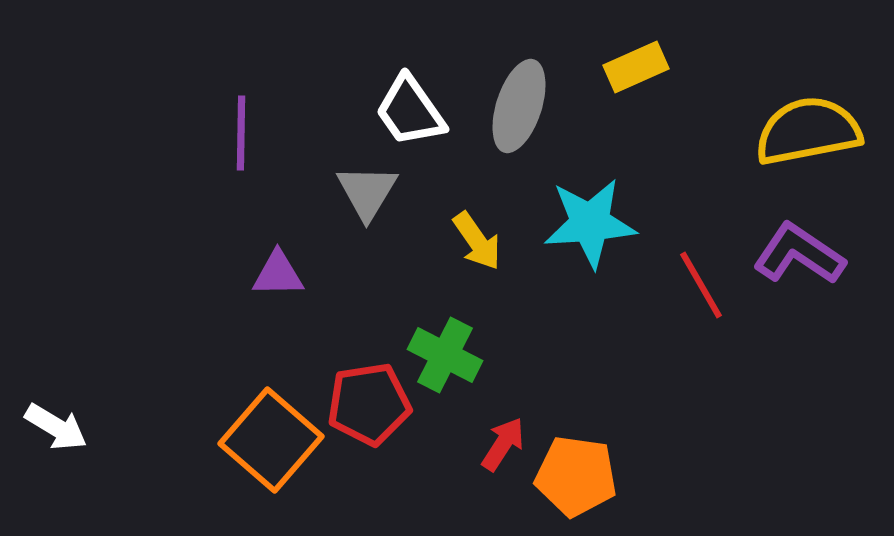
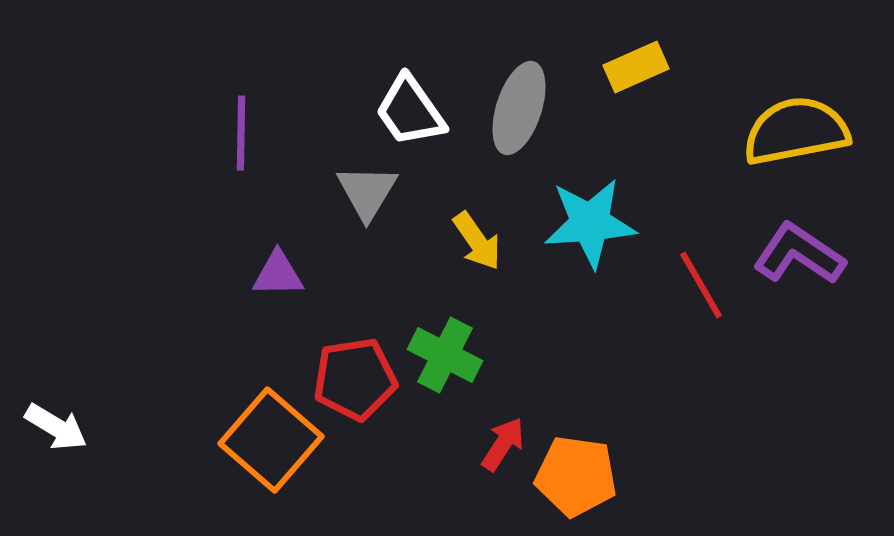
gray ellipse: moved 2 px down
yellow semicircle: moved 12 px left
red pentagon: moved 14 px left, 25 px up
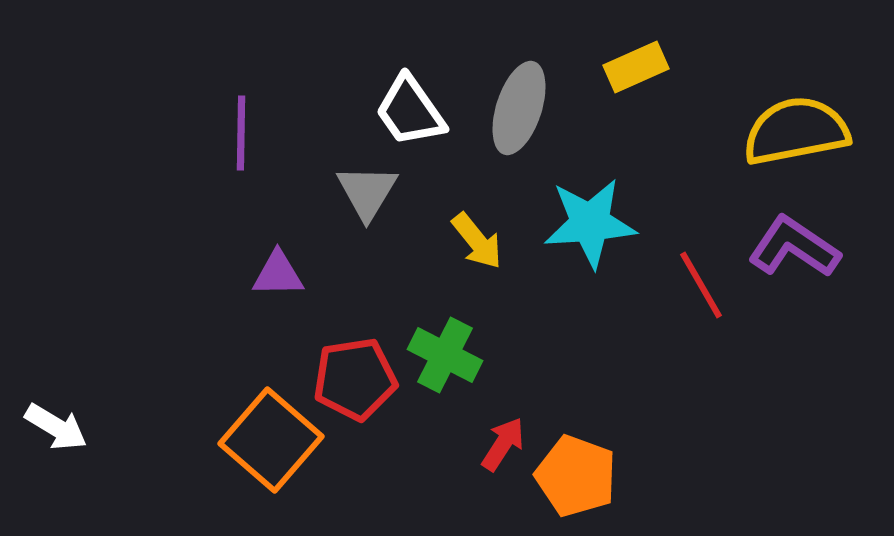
yellow arrow: rotated 4 degrees counterclockwise
purple L-shape: moved 5 px left, 7 px up
orange pentagon: rotated 12 degrees clockwise
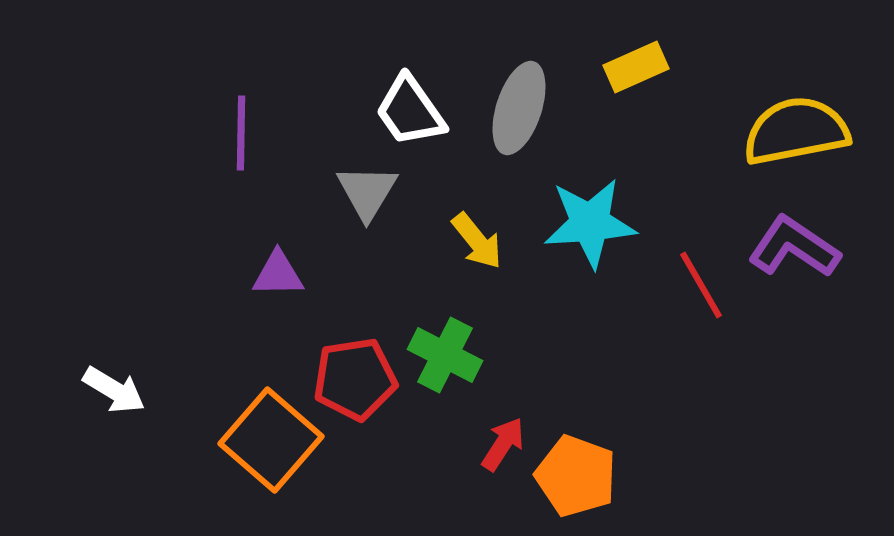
white arrow: moved 58 px right, 37 px up
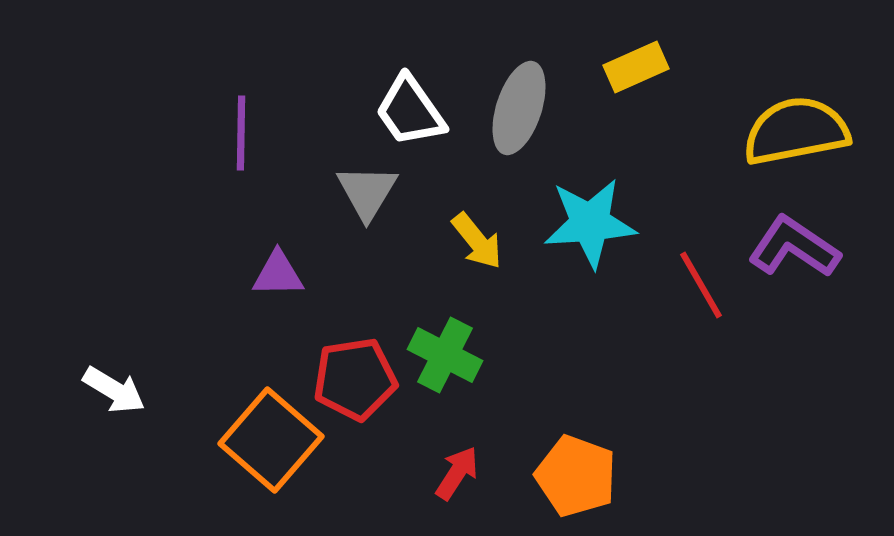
red arrow: moved 46 px left, 29 px down
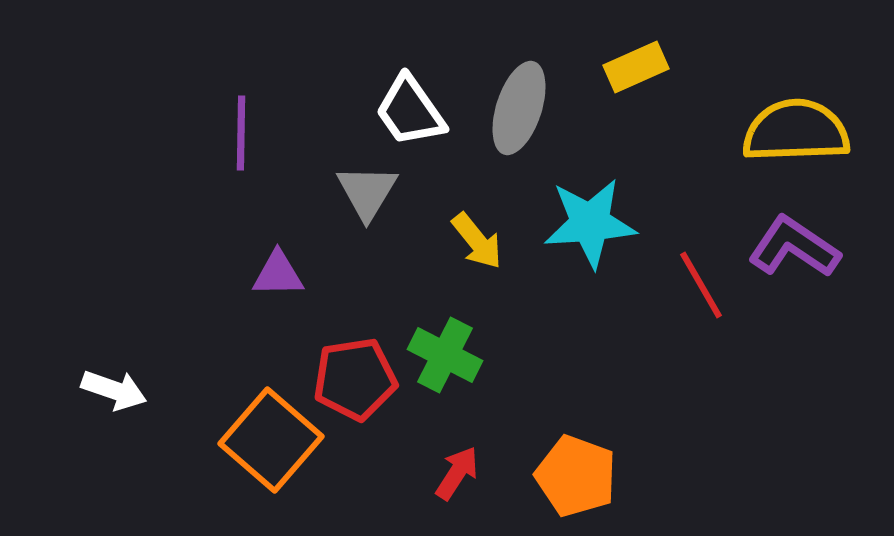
yellow semicircle: rotated 9 degrees clockwise
white arrow: rotated 12 degrees counterclockwise
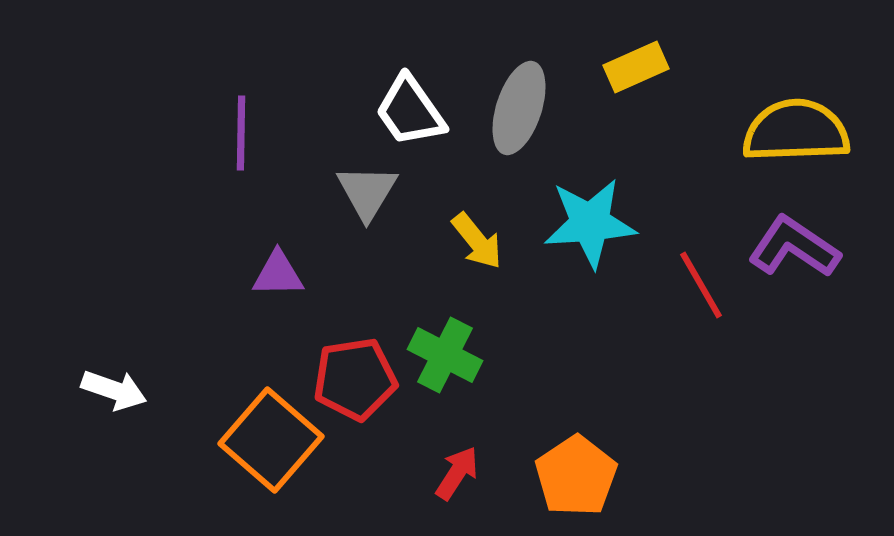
orange pentagon: rotated 18 degrees clockwise
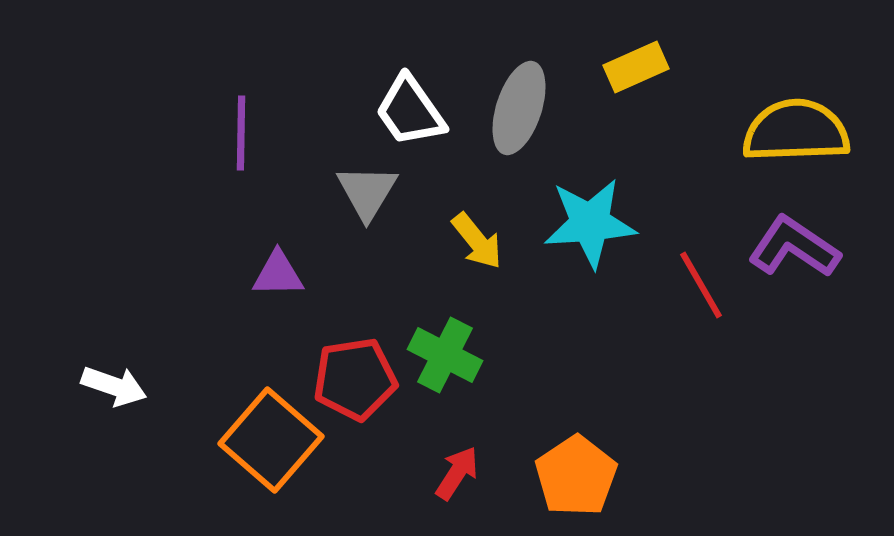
white arrow: moved 4 px up
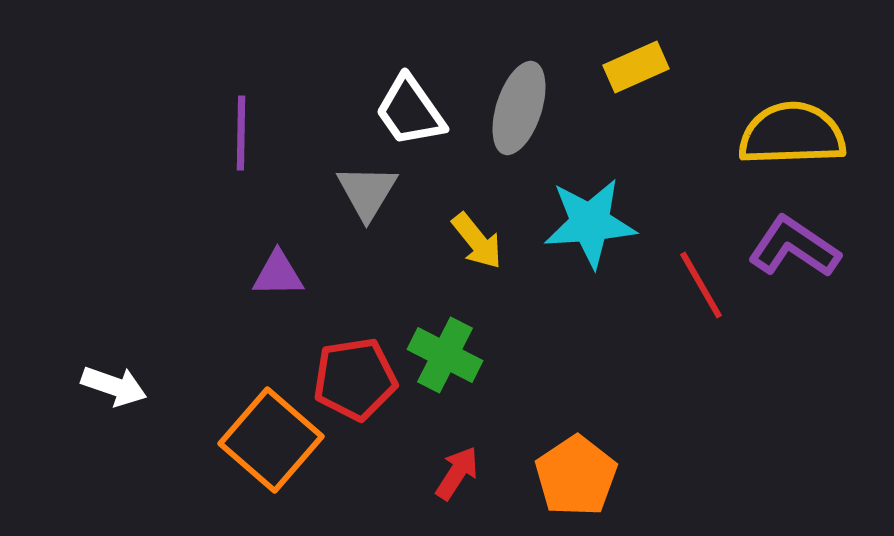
yellow semicircle: moved 4 px left, 3 px down
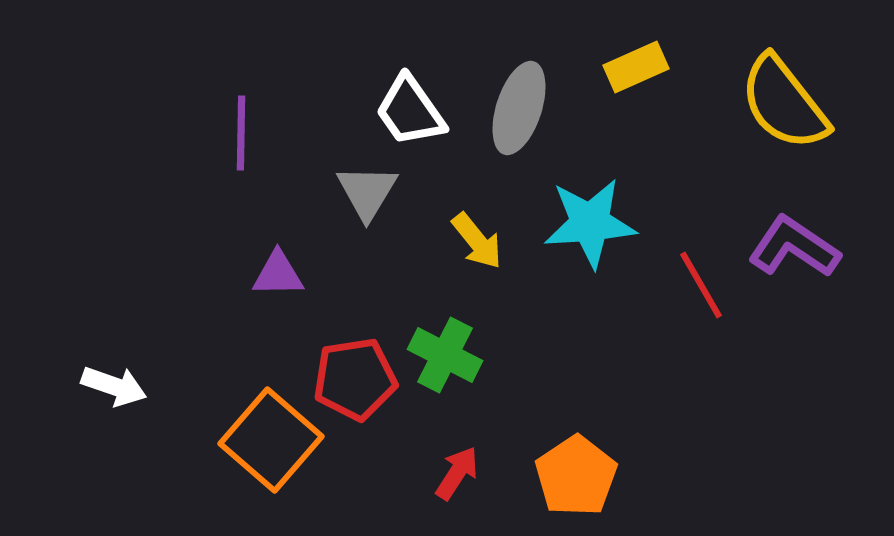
yellow semicircle: moved 8 px left, 31 px up; rotated 126 degrees counterclockwise
